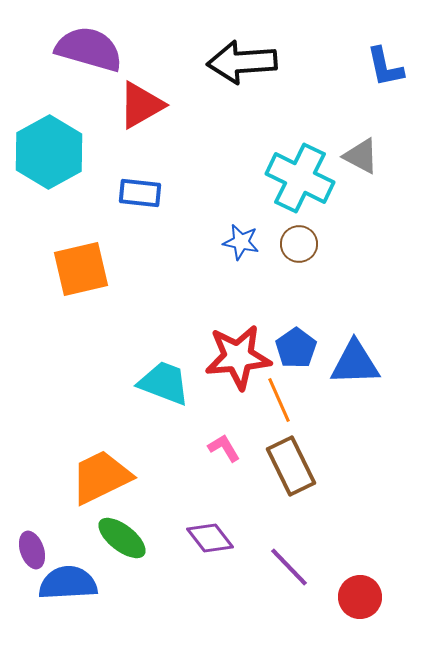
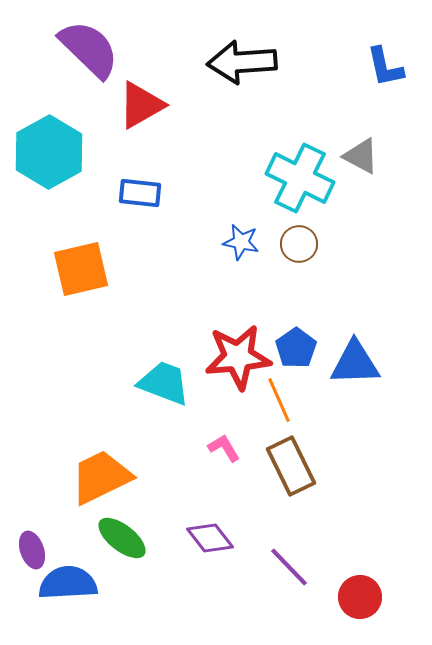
purple semicircle: rotated 28 degrees clockwise
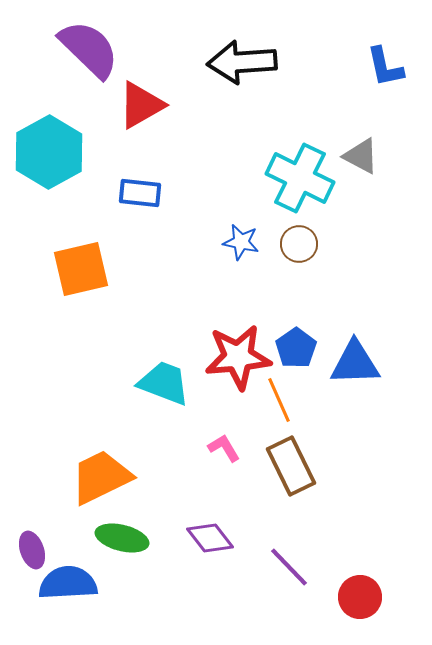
green ellipse: rotated 24 degrees counterclockwise
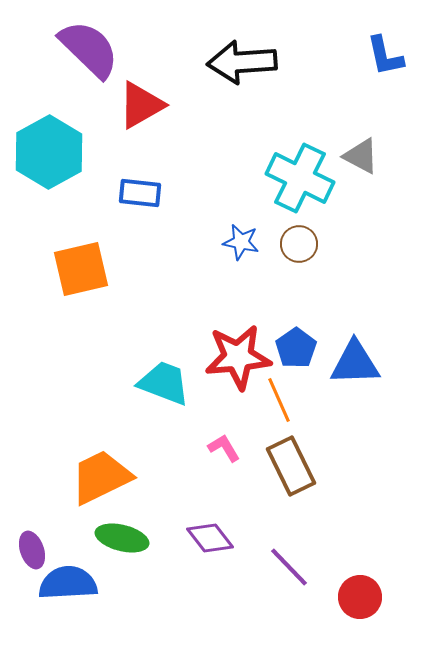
blue L-shape: moved 11 px up
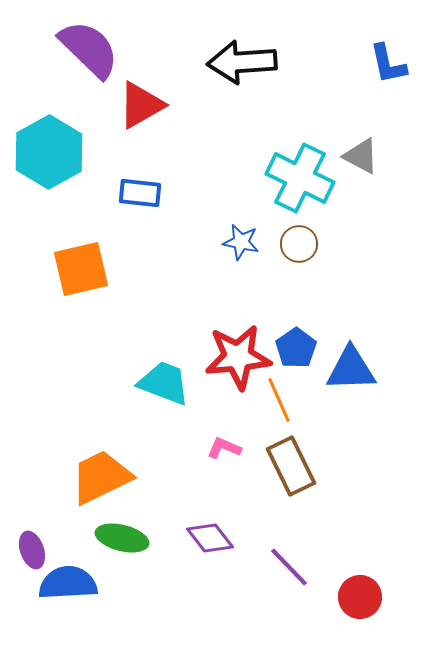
blue L-shape: moved 3 px right, 8 px down
blue triangle: moved 4 px left, 6 px down
pink L-shape: rotated 36 degrees counterclockwise
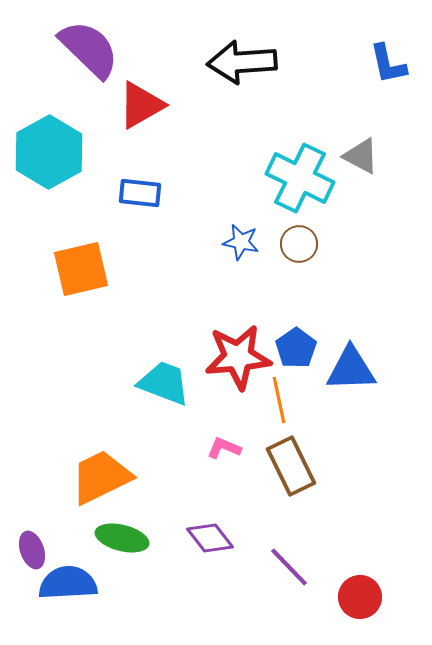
orange line: rotated 12 degrees clockwise
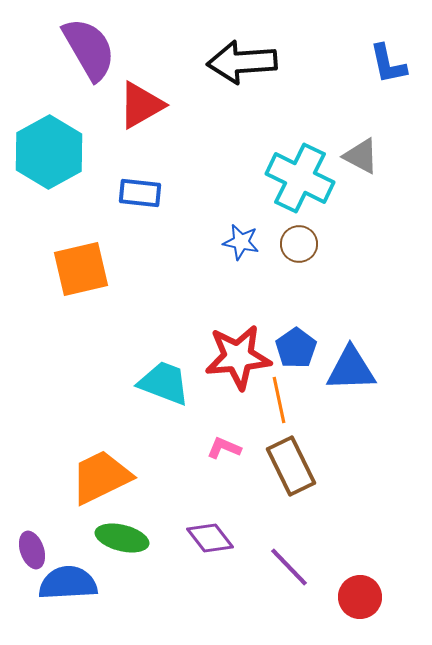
purple semicircle: rotated 16 degrees clockwise
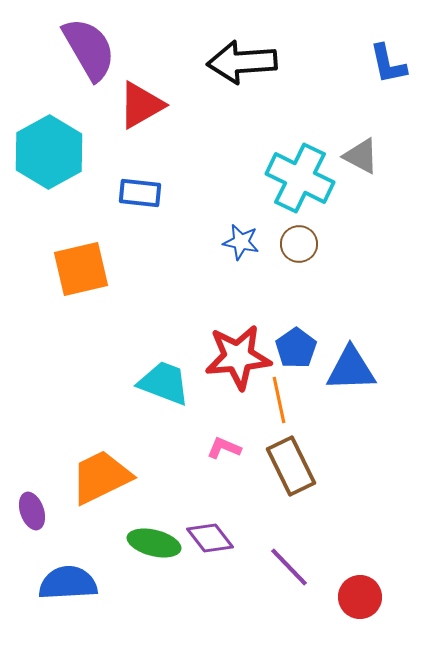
green ellipse: moved 32 px right, 5 px down
purple ellipse: moved 39 px up
